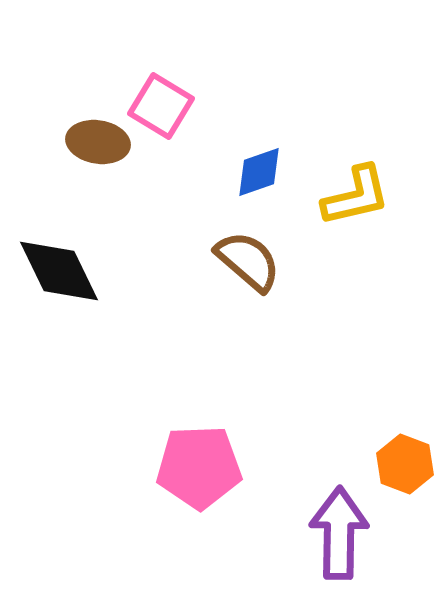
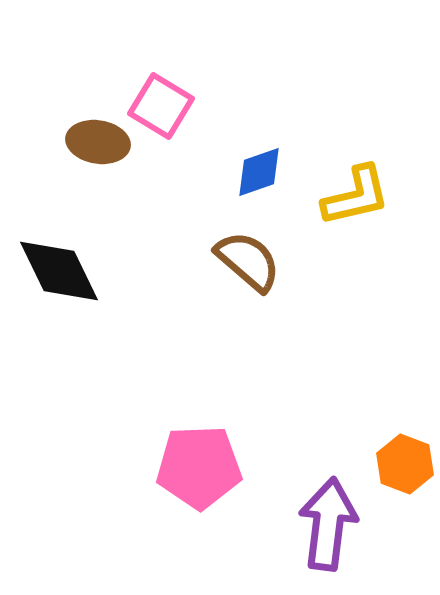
purple arrow: moved 11 px left, 9 px up; rotated 6 degrees clockwise
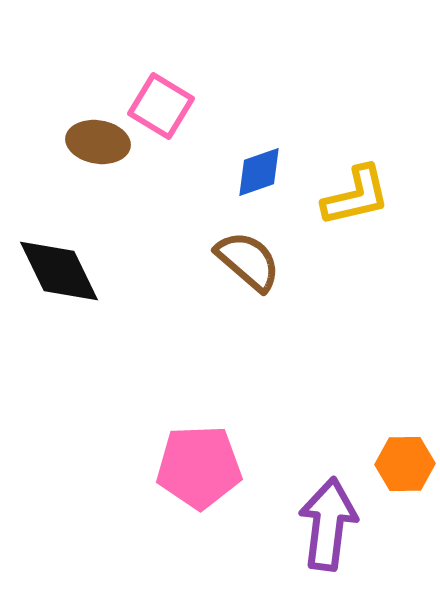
orange hexagon: rotated 22 degrees counterclockwise
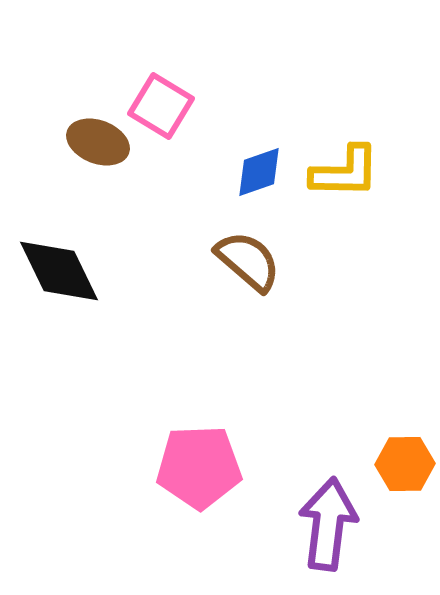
brown ellipse: rotated 12 degrees clockwise
yellow L-shape: moved 11 px left, 24 px up; rotated 14 degrees clockwise
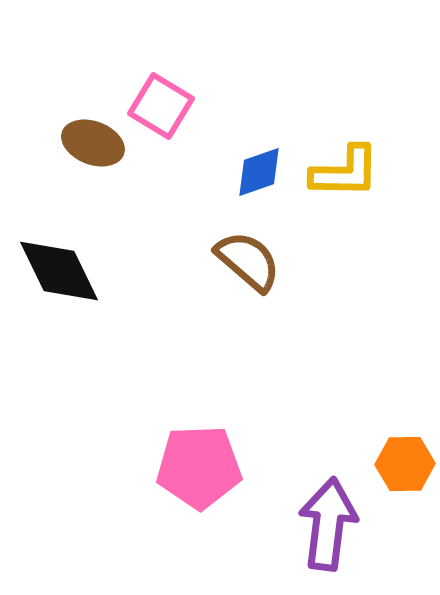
brown ellipse: moved 5 px left, 1 px down
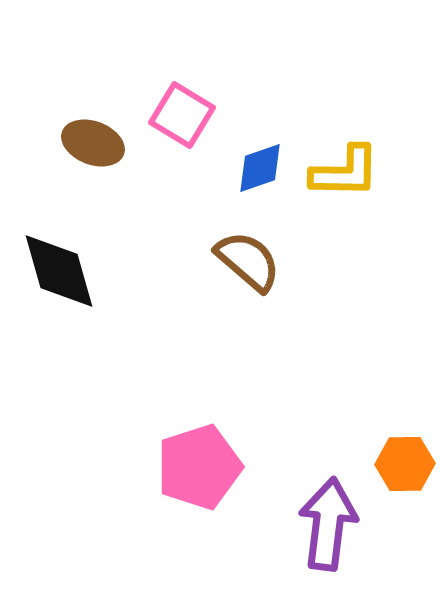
pink square: moved 21 px right, 9 px down
blue diamond: moved 1 px right, 4 px up
black diamond: rotated 10 degrees clockwise
pink pentagon: rotated 16 degrees counterclockwise
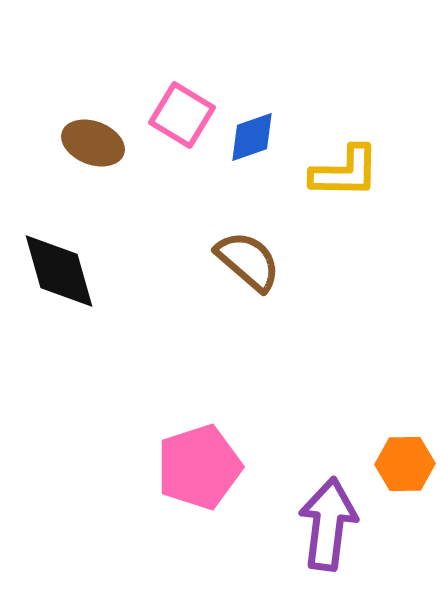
blue diamond: moved 8 px left, 31 px up
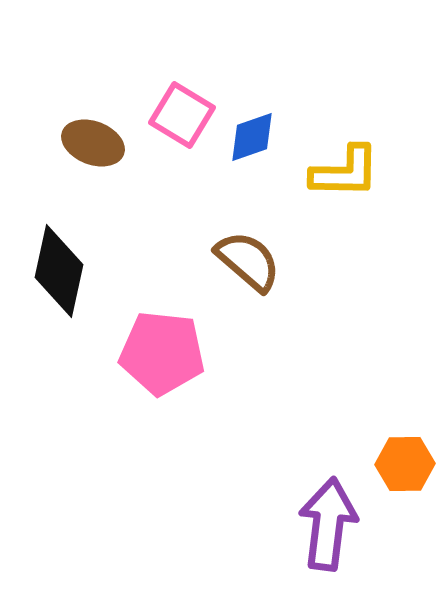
black diamond: rotated 28 degrees clockwise
pink pentagon: moved 37 px left, 114 px up; rotated 24 degrees clockwise
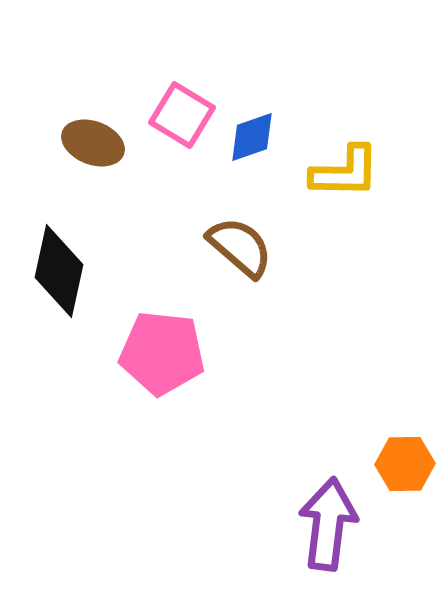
brown semicircle: moved 8 px left, 14 px up
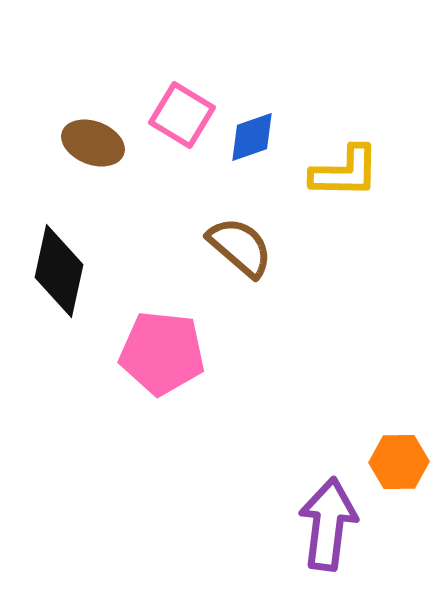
orange hexagon: moved 6 px left, 2 px up
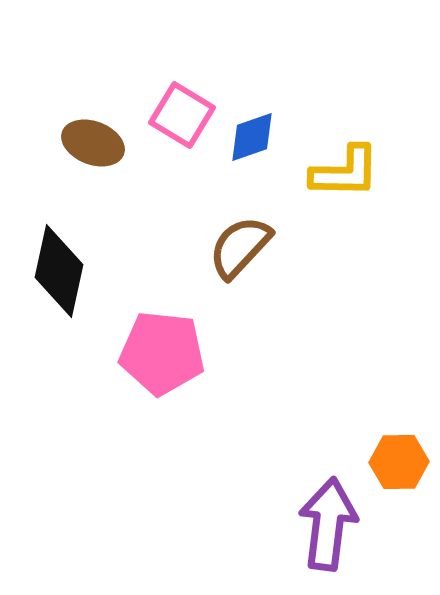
brown semicircle: rotated 88 degrees counterclockwise
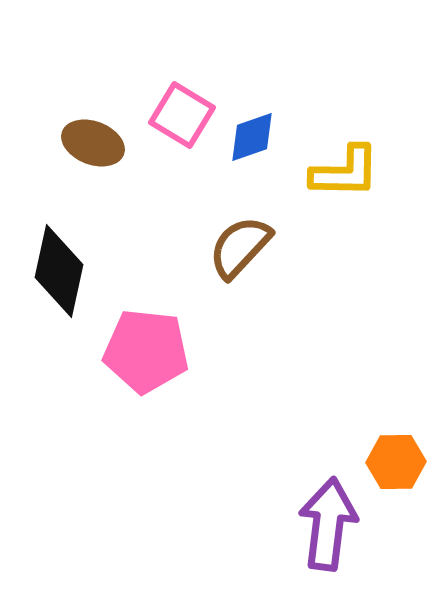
pink pentagon: moved 16 px left, 2 px up
orange hexagon: moved 3 px left
